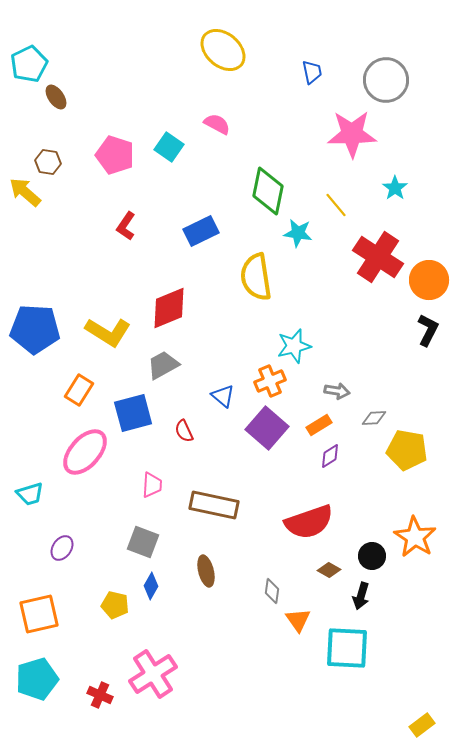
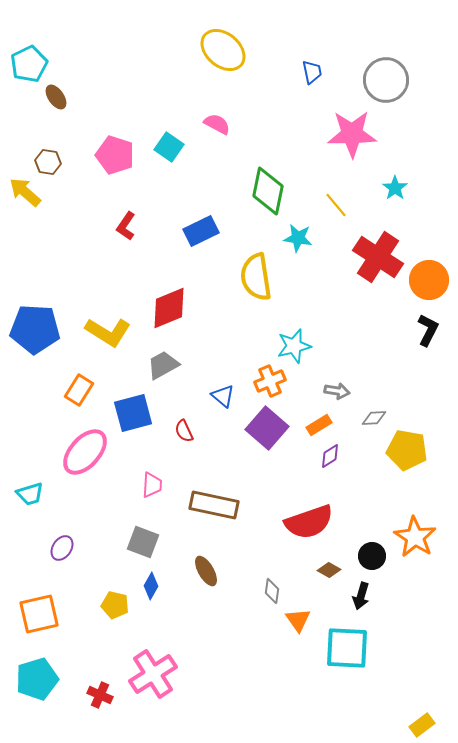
cyan star at (298, 233): moved 5 px down
brown ellipse at (206, 571): rotated 16 degrees counterclockwise
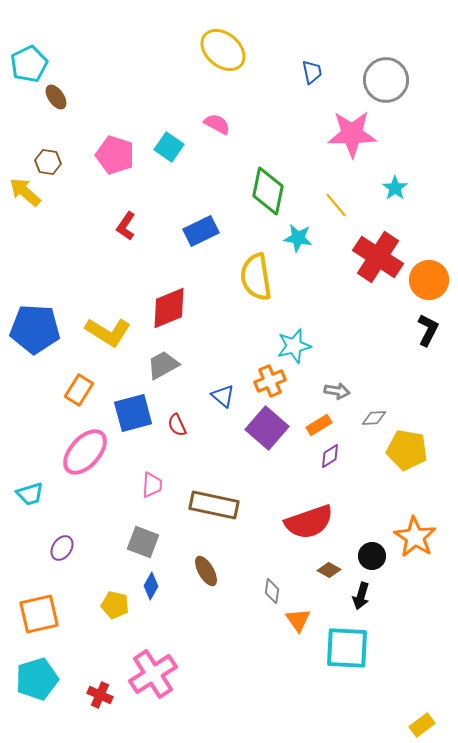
red semicircle at (184, 431): moved 7 px left, 6 px up
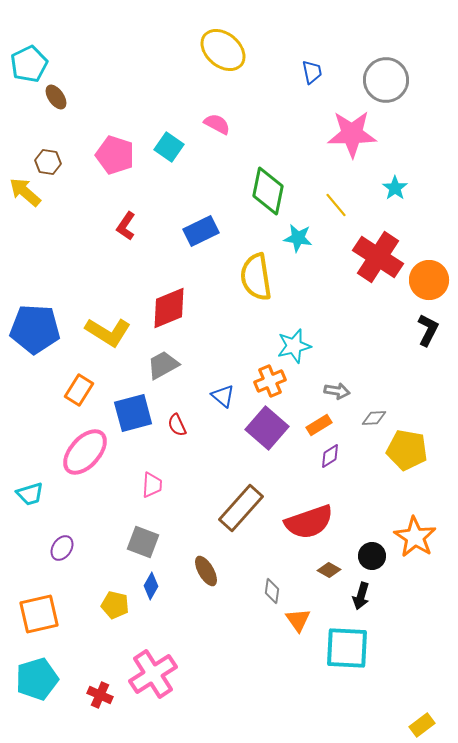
brown rectangle at (214, 505): moved 27 px right, 3 px down; rotated 60 degrees counterclockwise
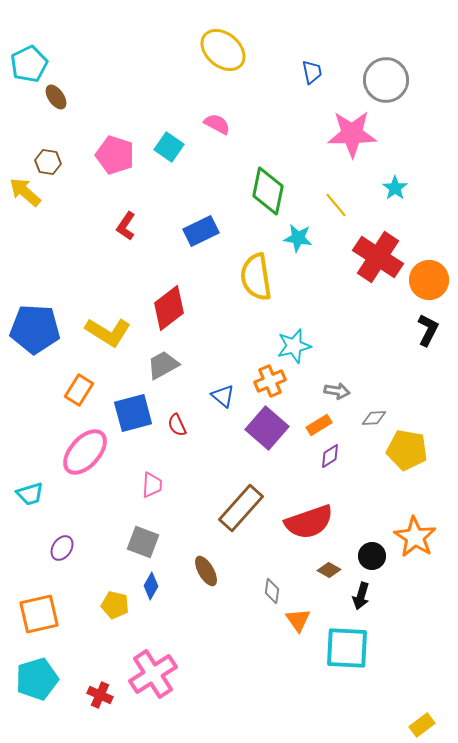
red diamond at (169, 308): rotated 15 degrees counterclockwise
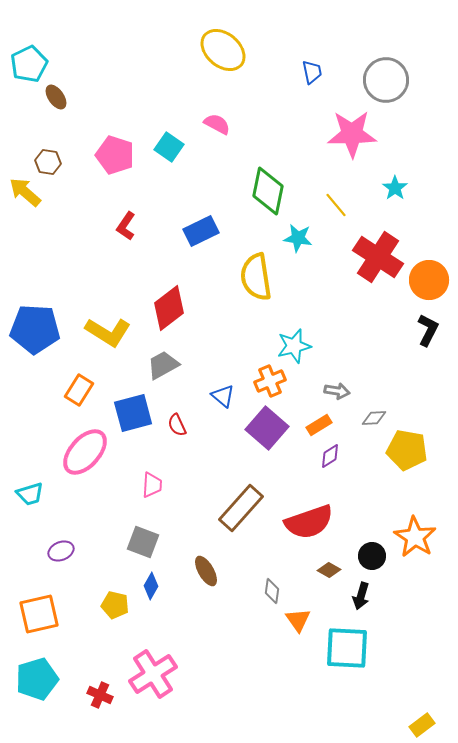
purple ellipse at (62, 548): moved 1 px left, 3 px down; rotated 35 degrees clockwise
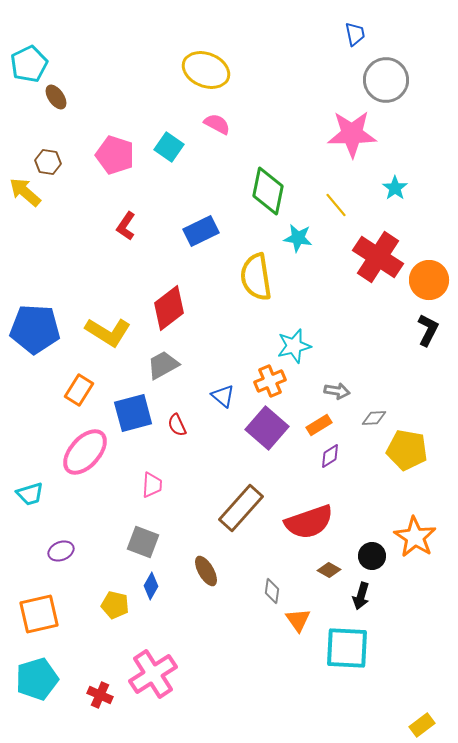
yellow ellipse at (223, 50): moved 17 px left, 20 px down; rotated 18 degrees counterclockwise
blue trapezoid at (312, 72): moved 43 px right, 38 px up
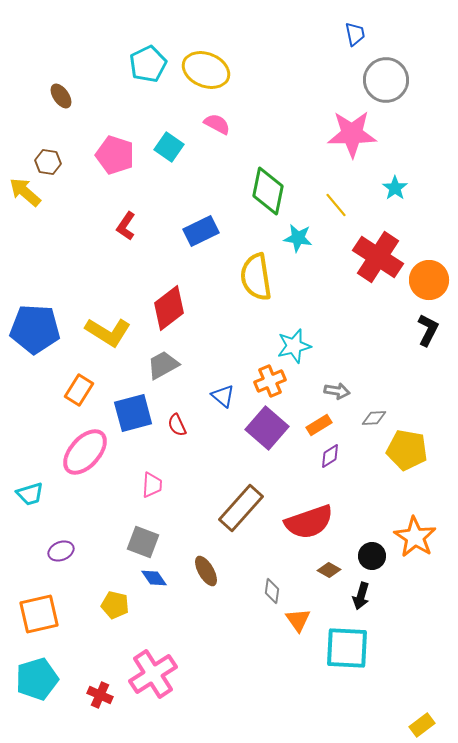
cyan pentagon at (29, 64): moved 119 px right
brown ellipse at (56, 97): moved 5 px right, 1 px up
blue diamond at (151, 586): moved 3 px right, 8 px up; rotated 64 degrees counterclockwise
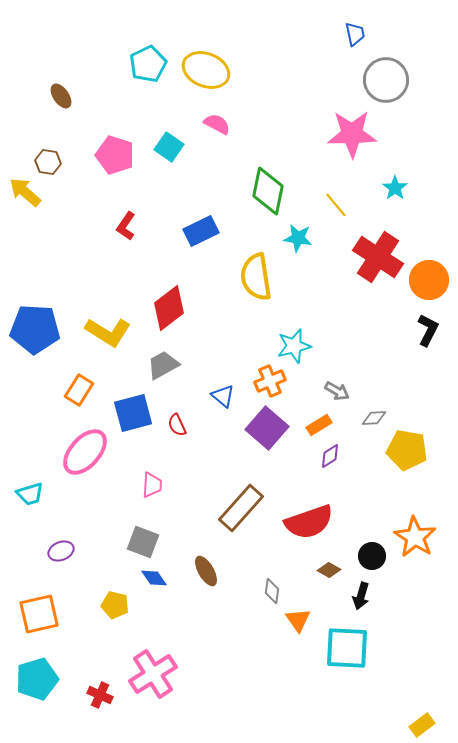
gray arrow at (337, 391): rotated 20 degrees clockwise
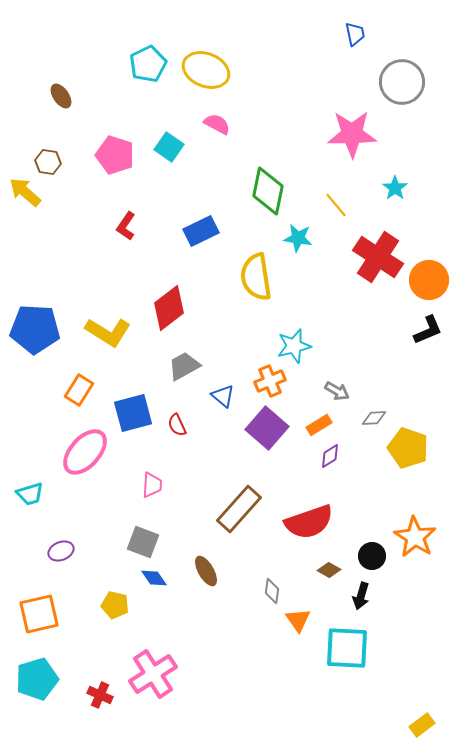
gray circle at (386, 80): moved 16 px right, 2 px down
black L-shape at (428, 330): rotated 40 degrees clockwise
gray trapezoid at (163, 365): moved 21 px right, 1 px down
yellow pentagon at (407, 450): moved 1 px right, 2 px up; rotated 9 degrees clockwise
brown rectangle at (241, 508): moved 2 px left, 1 px down
